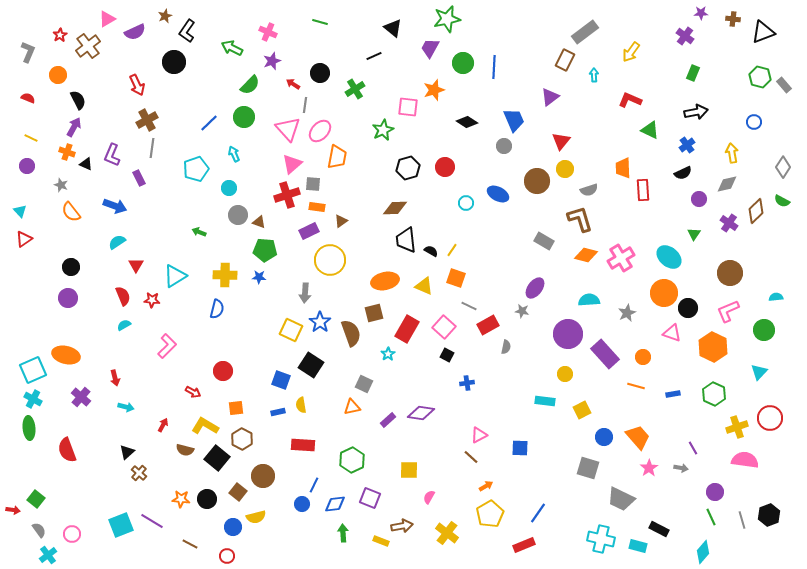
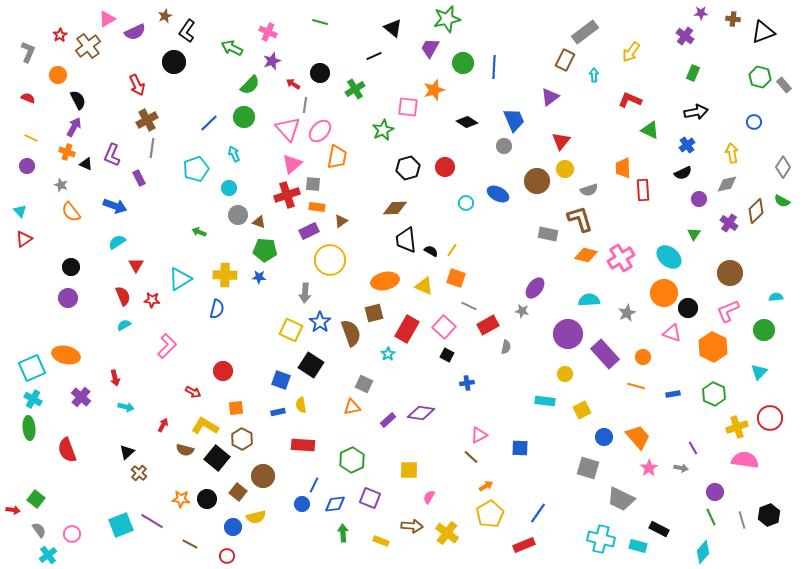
gray rectangle at (544, 241): moved 4 px right, 7 px up; rotated 18 degrees counterclockwise
cyan triangle at (175, 276): moved 5 px right, 3 px down
cyan square at (33, 370): moved 1 px left, 2 px up
brown arrow at (402, 526): moved 10 px right; rotated 15 degrees clockwise
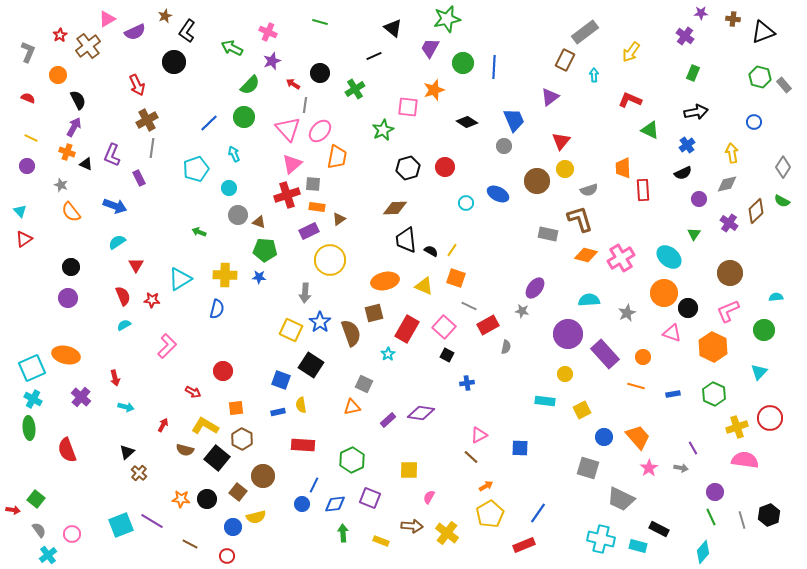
brown triangle at (341, 221): moved 2 px left, 2 px up
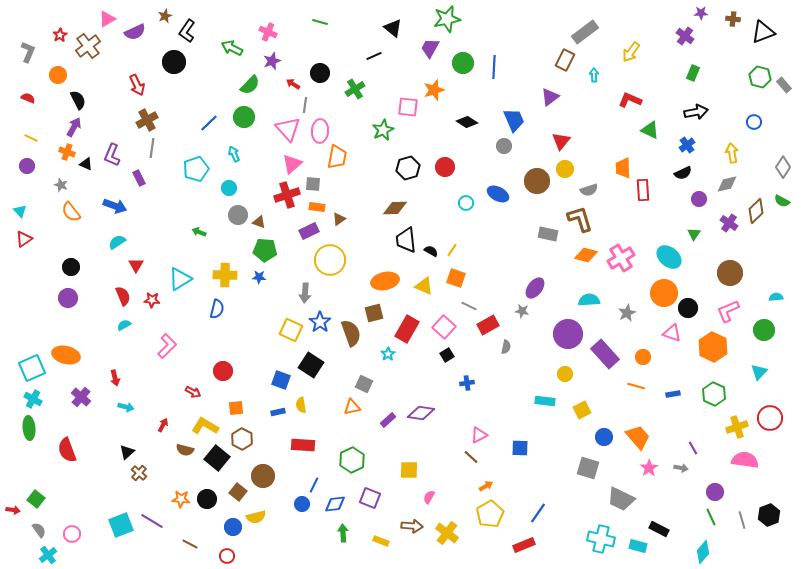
pink ellipse at (320, 131): rotated 40 degrees counterclockwise
black square at (447, 355): rotated 32 degrees clockwise
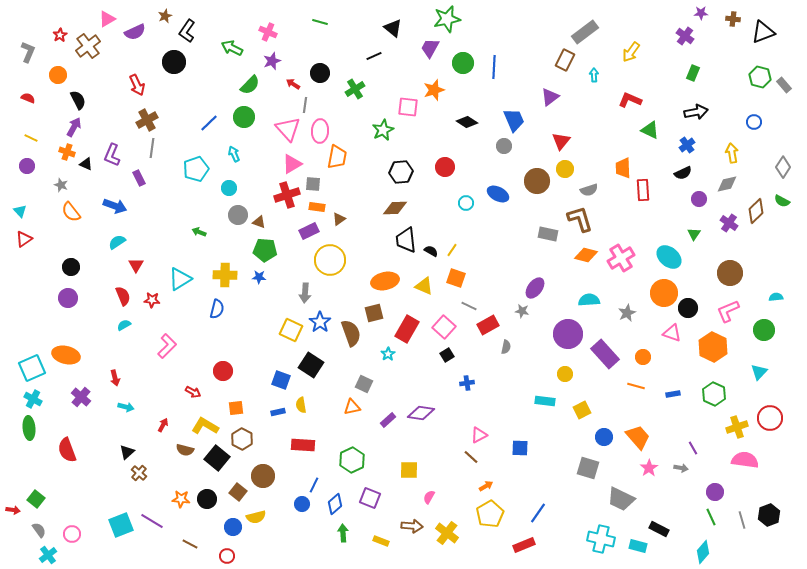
pink triangle at (292, 164): rotated 10 degrees clockwise
black hexagon at (408, 168): moved 7 px left, 4 px down; rotated 10 degrees clockwise
blue diamond at (335, 504): rotated 35 degrees counterclockwise
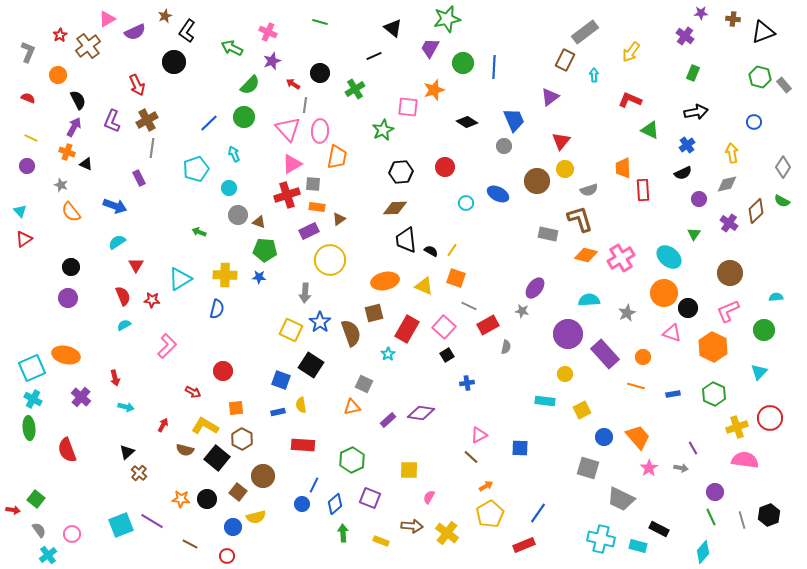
purple L-shape at (112, 155): moved 34 px up
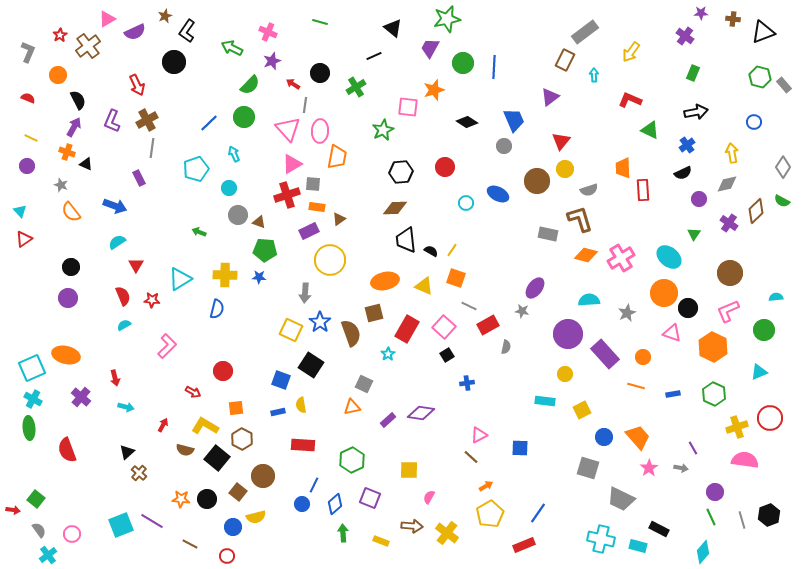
green cross at (355, 89): moved 1 px right, 2 px up
cyan triangle at (759, 372): rotated 24 degrees clockwise
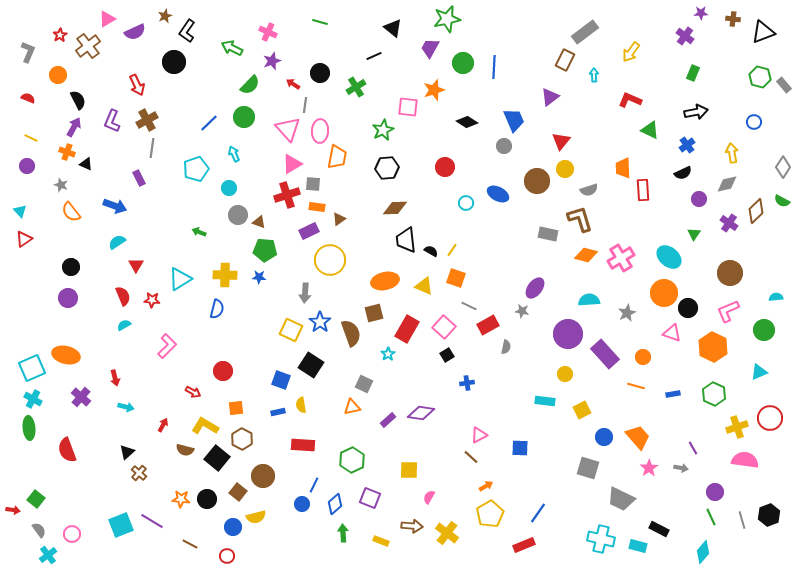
black hexagon at (401, 172): moved 14 px left, 4 px up
